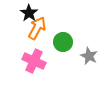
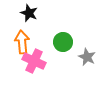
black star: rotated 12 degrees counterclockwise
orange arrow: moved 15 px left, 14 px down; rotated 35 degrees counterclockwise
gray star: moved 2 px left, 1 px down
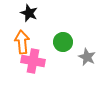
pink cross: moved 1 px left; rotated 15 degrees counterclockwise
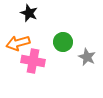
orange arrow: moved 4 px left, 1 px down; rotated 100 degrees counterclockwise
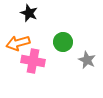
gray star: moved 3 px down
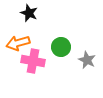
green circle: moved 2 px left, 5 px down
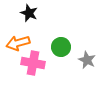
pink cross: moved 2 px down
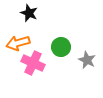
pink cross: rotated 15 degrees clockwise
